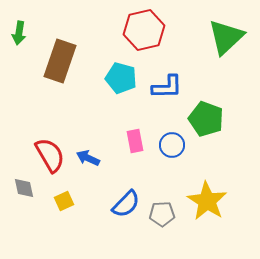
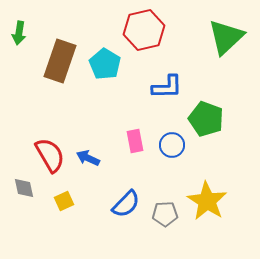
cyan pentagon: moved 16 px left, 14 px up; rotated 16 degrees clockwise
gray pentagon: moved 3 px right
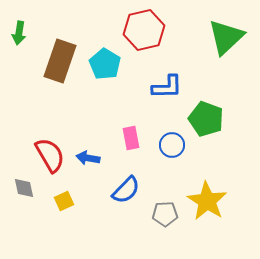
pink rectangle: moved 4 px left, 3 px up
blue arrow: rotated 15 degrees counterclockwise
blue semicircle: moved 14 px up
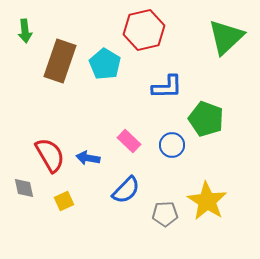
green arrow: moved 6 px right, 2 px up; rotated 15 degrees counterclockwise
pink rectangle: moved 2 px left, 3 px down; rotated 35 degrees counterclockwise
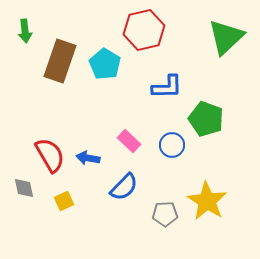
blue semicircle: moved 2 px left, 3 px up
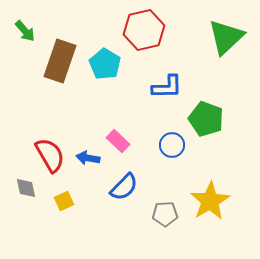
green arrow: rotated 35 degrees counterclockwise
pink rectangle: moved 11 px left
gray diamond: moved 2 px right
yellow star: moved 3 px right; rotated 9 degrees clockwise
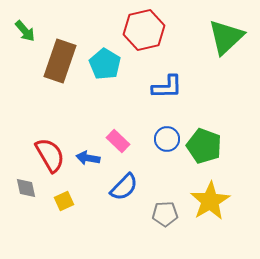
green pentagon: moved 2 px left, 27 px down
blue circle: moved 5 px left, 6 px up
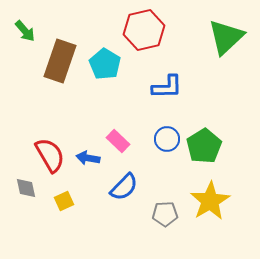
green pentagon: rotated 20 degrees clockwise
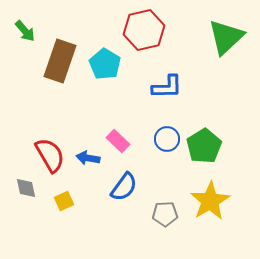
blue semicircle: rotated 8 degrees counterclockwise
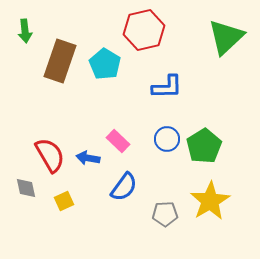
green arrow: rotated 35 degrees clockwise
